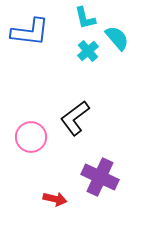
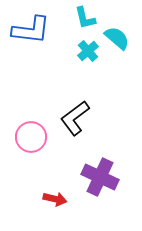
blue L-shape: moved 1 px right, 2 px up
cyan semicircle: rotated 8 degrees counterclockwise
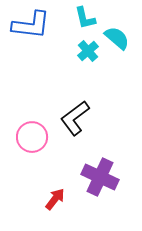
blue L-shape: moved 5 px up
pink circle: moved 1 px right
red arrow: rotated 65 degrees counterclockwise
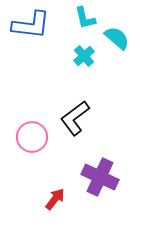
cyan cross: moved 4 px left, 5 px down
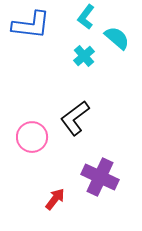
cyan L-shape: moved 1 px right, 1 px up; rotated 50 degrees clockwise
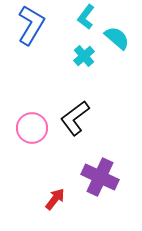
blue L-shape: rotated 66 degrees counterclockwise
pink circle: moved 9 px up
